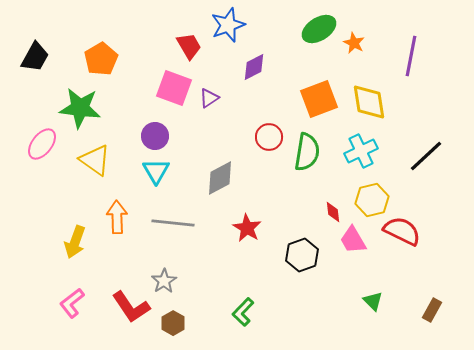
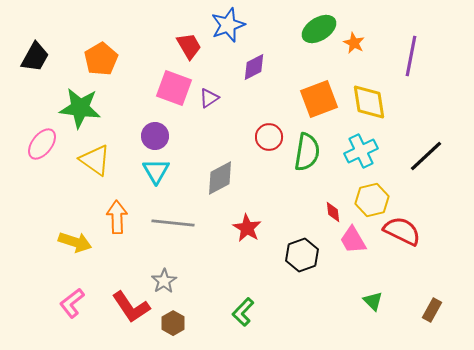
yellow arrow: rotated 92 degrees counterclockwise
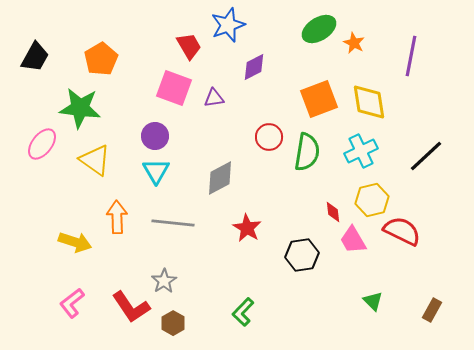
purple triangle: moved 5 px right; rotated 25 degrees clockwise
black hexagon: rotated 12 degrees clockwise
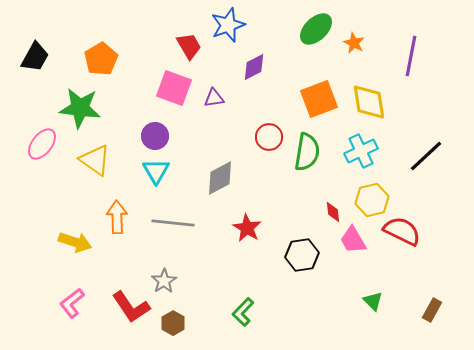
green ellipse: moved 3 px left; rotated 12 degrees counterclockwise
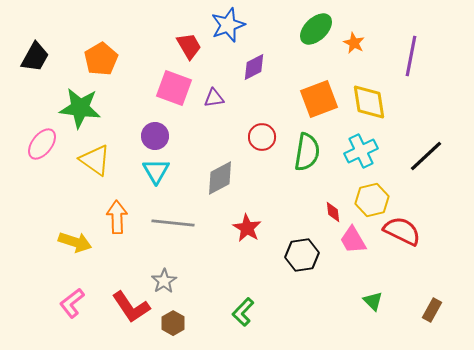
red circle: moved 7 px left
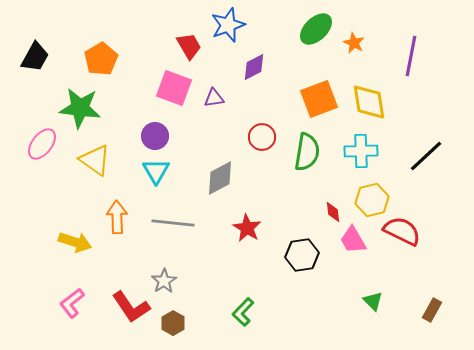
cyan cross: rotated 24 degrees clockwise
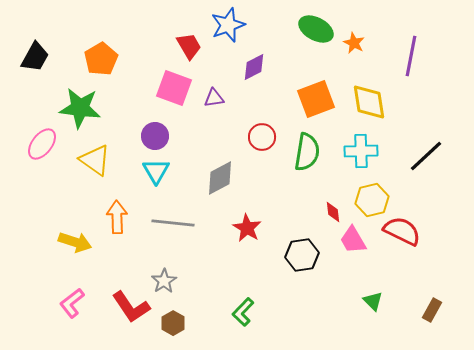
green ellipse: rotated 72 degrees clockwise
orange square: moved 3 px left
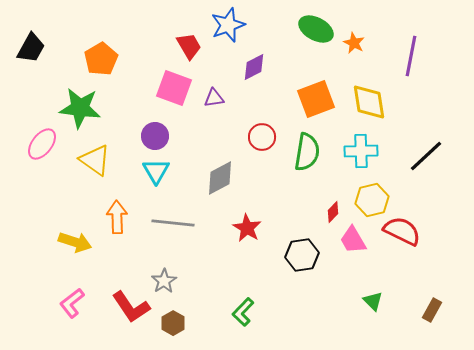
black trapezoid: moved 4 px left, 9 px up
red diamond: rotated 50 degrees clockwise
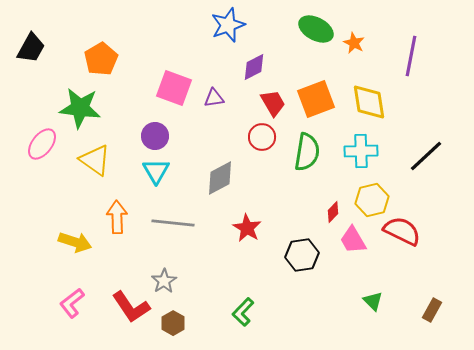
red trapezoid: moved 84 px right, 57 px down
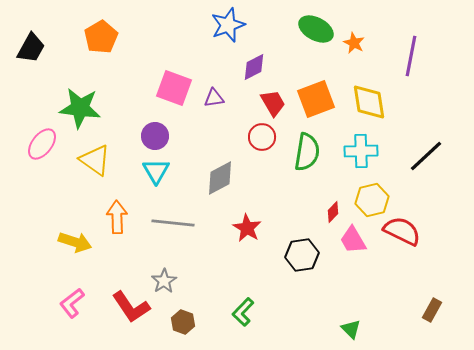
orange pentagon: moved 22 px up
green triangle: moved 22 px left, 28 px down
brown hexagon: moved 10 px right, 1 px up; rotated 10 degrees counterclockwise
